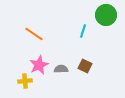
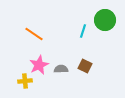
green circle: moved 1 px left, 5 px down
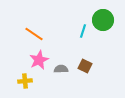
green circle: moved 2 px left
pink star: moved 5 px up
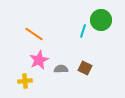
green circle: moved 2 px left
brown square: moved 2 px down
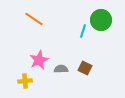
orange line: moved 15 px up
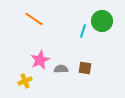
green circle: moved 1 px right, 1 px down
pink star: moved 1 px right
brown square: rotated 16 degrees counterclockwise
yellow cross: rotated 16 degrees counterclockwise
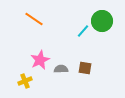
cyan line: rotated 24 degrees clockwise
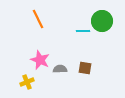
orange line: moved 4 px right; rotated 30 degrees clockwise
cyan line: rotated 48 degrees clockwise
pink star: rotated 24 degrees counterclockwise
gray semicircle: moved 1 px left
yellow cross: moved 2 px right, 1 px down
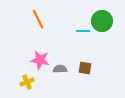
pink star: rotated 12 degrees counterclockwise
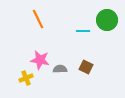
green circle: moved 5 px right, 1 px up
brown square: moved 1 px right, 1 px up; rotated 16 degrees clockwise
yellow cross: moved 1 px left, 4 px up
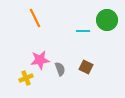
orange line: moved 3 px left, 1 px up
pink star: rotated 18 degrees counterclockwise
gray semicircle: rotated 72 degrees clockwise
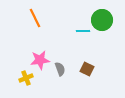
green circle: moved 5 px left
brown square: moved 1 px right, 2 px down
